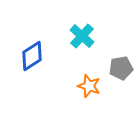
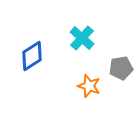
cyan cross: moved 2 px down
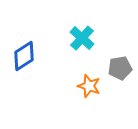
blue diamond: moved 8 px left
gray pentagon: moved 1 px left
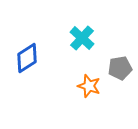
blue diamond: moved 3 px right, 2 px down
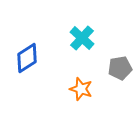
orange star: moved 8 px left, 3 px down
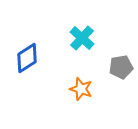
gray pentagon: moved 1 px right, 1 px up
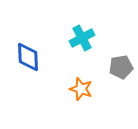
cyan cross: rotated 20 degrees clockwise
blue diamond: moved 1 px right, 1 px up; rotated 60 degrees counterclockwise
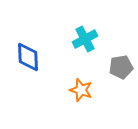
cyan cross: moved 3 px right, 1 px down
orange star: moved 1 px down
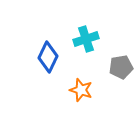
cyan cross: moved 1 px right; rotated 10 degrees clockwise
blue diamond: moved 20 px right; rotated 28 degrees clockwise
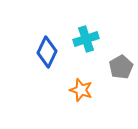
blue diamond: moved 1 px left, 5 px up
gray pentagon: rotated 20 degrees counterclockwise
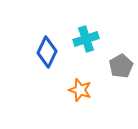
gray pentagon: moved 1 px up
orange star: moved 1 px left
